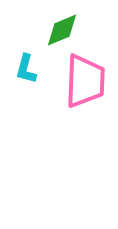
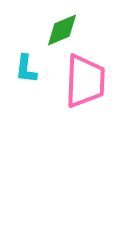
cyan L-shape: rotated 8 degrees counterclockwise
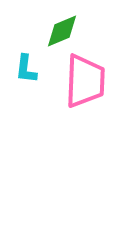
green diamond: moved 1 px down
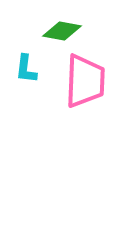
green diamond: rotated 33 degrees clockwise
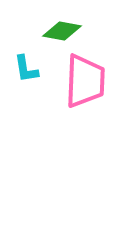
cyan L-shape: rotated 16 degrees counterclockwise
